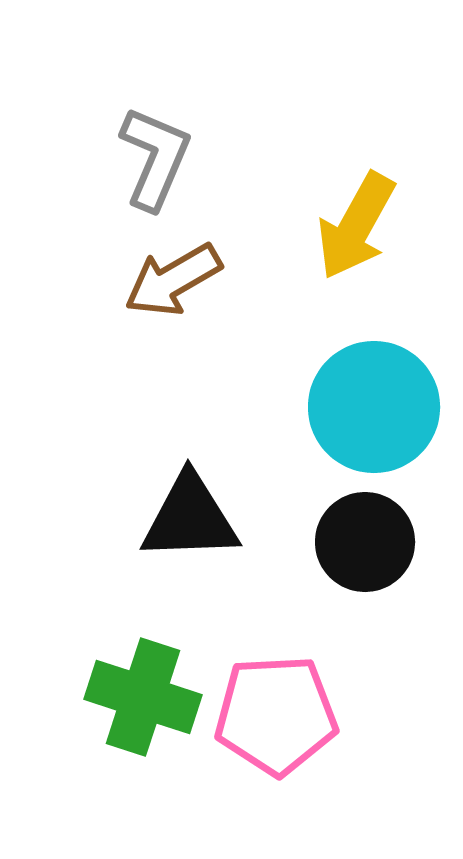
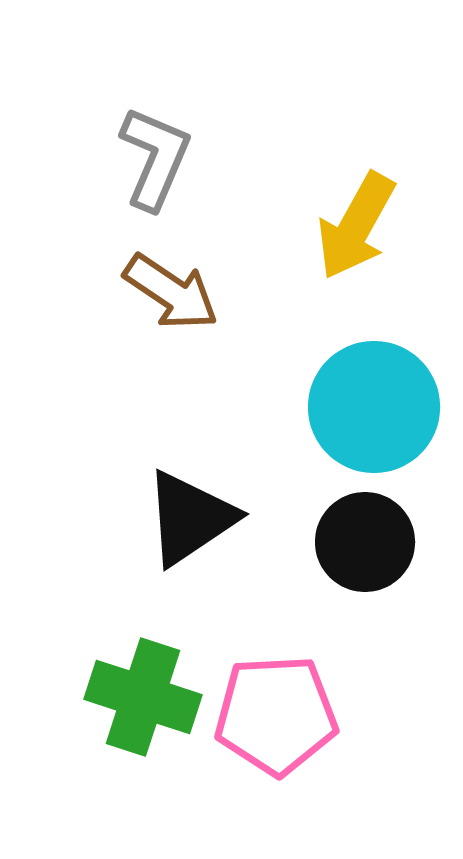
brown arrow: moved 2 px left, 12 px down; rotated 116 degrees counterclockwise
black triangle: rotated 32 degrees counterclockwise
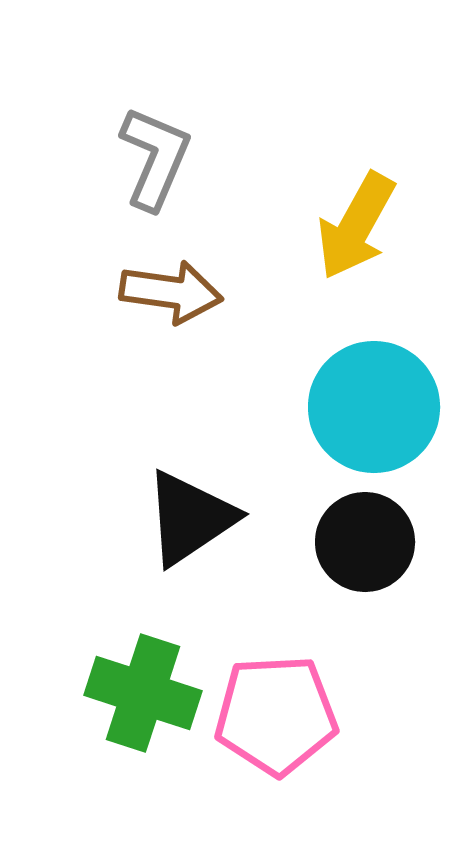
brown arrow: rotated 26 degrees counterclockwise
green cross: moved 4 px up
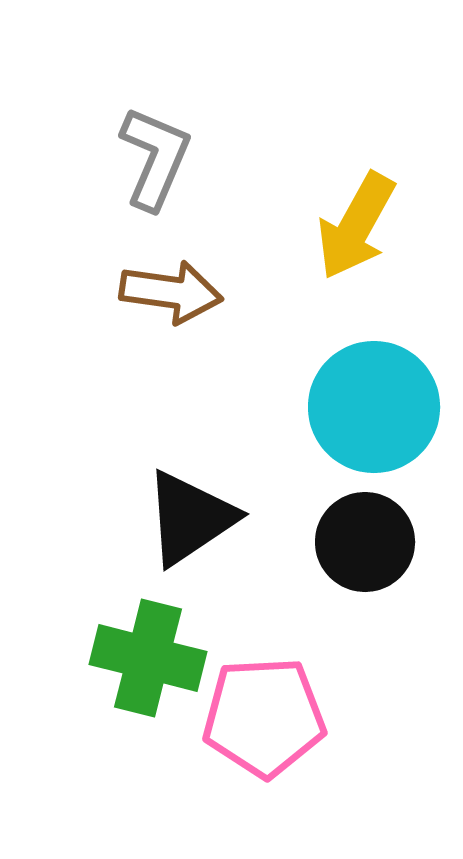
green cross: moved 5 px right, 35 px up; rotated 4 degrees counterclockwise
pink pentagon: moved 12 px left, 2 px down
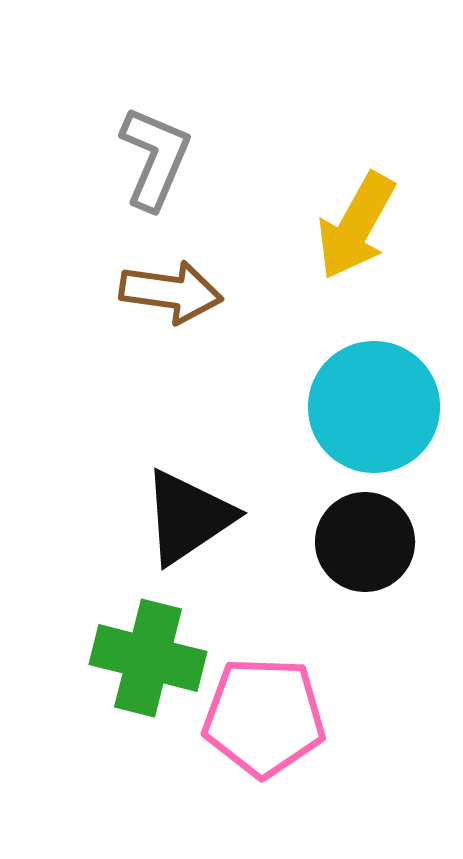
black triangle: moved 2 px left, 1 px up
pink pentagon: rotated 5 degrees clockwise
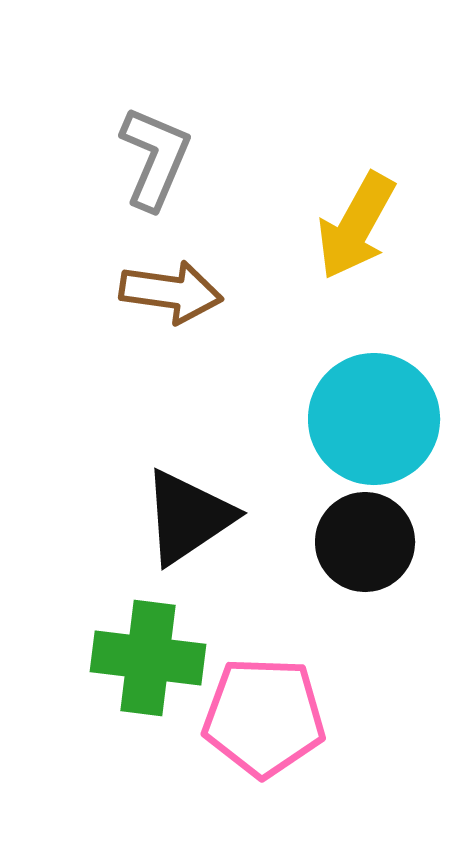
cyan circle: moved 12 px down
green cross: rotated 7 degrees counterclockwise
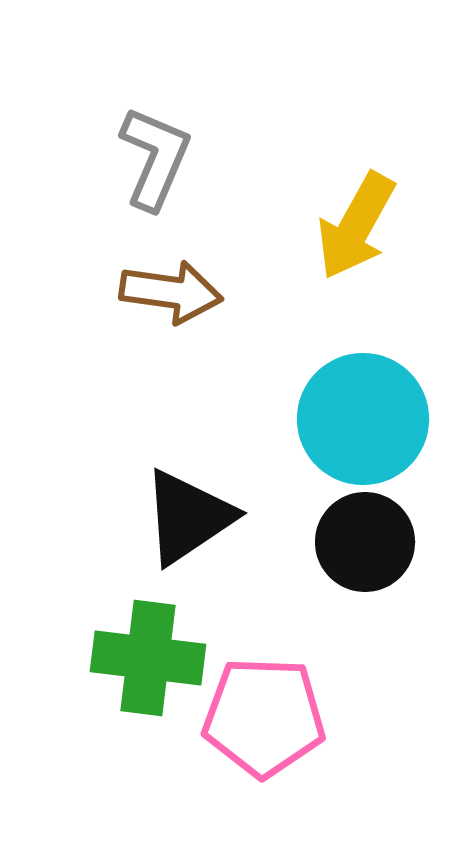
cyan circle: moved 11 px left
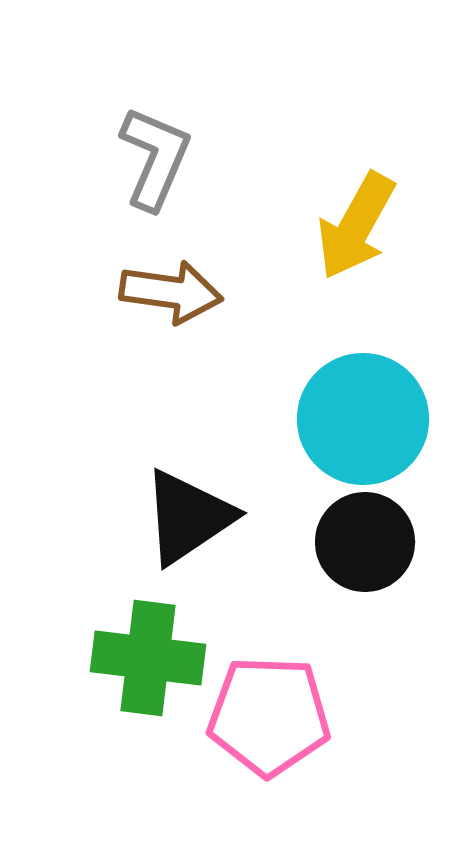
pink pentagon: moved 5 px right, 1 px up
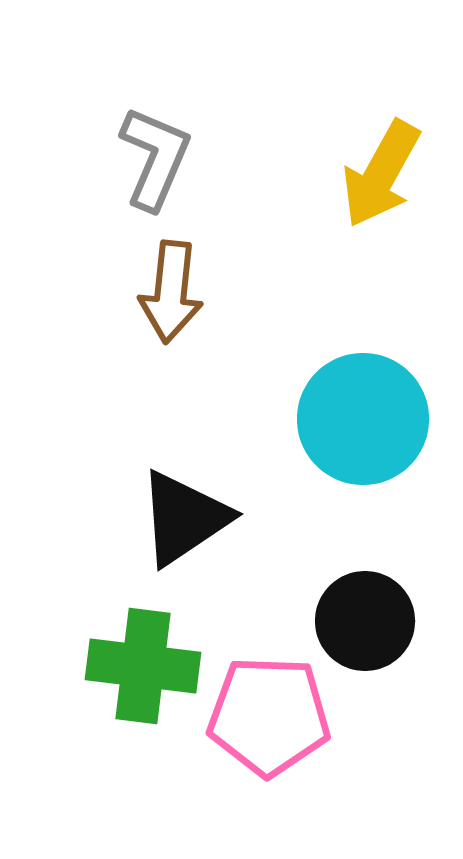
yellow arrow: moved 25 px right, 52 px up
brown arrow: rotated 88 degrees clockwise
black triangle: moved 4 px left, 1 px down
black circle: moved 79 px down
green cross: moved 5 px left, 8 px down
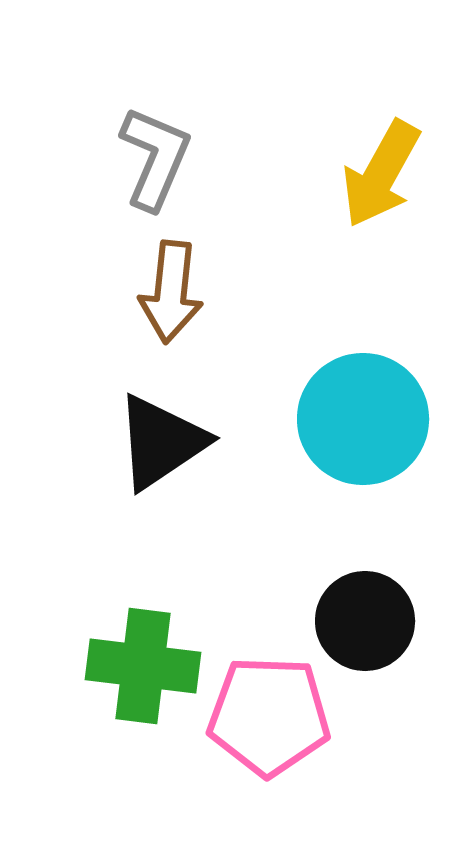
black triangle: moved 23 px left, 76 px up
